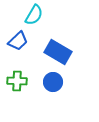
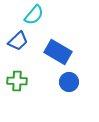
cyan semicircle: rotated 10 degrees clockwise
blue circle: moved 16 px right
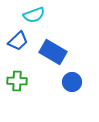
cyan semicircle: rotated 30 degrees clockwise
blue rectangle: moved 5 px left
blue circle: moved 3 px right
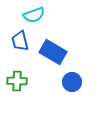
blue trapezoid: moved 2 px right; rotated 120 degrees clockwise
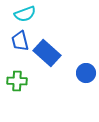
cyan semicircle: moved 9 px left, 1 px up
blue rectangle: moved 6 px left, 1 px down; rotated 12 degrees clockwise
blue circle: moved 14 px right, 9 px up
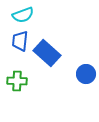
cyan semicircle: moved 2 px left, 1 px down
blue trapezoid: rotated 20 degrees clockwise
blue circle: moved 1 px down
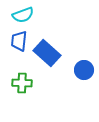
blue trapezoid: moved 1 px left
blue circle: moved 2 px left, 4 px up
green cross: moved 5 px right, 2 px down
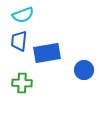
blue rectangle: rotated 52 degrees counterclockwise
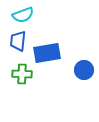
blue trapezoid: moved 1 px left
green cross: moved 9 px up
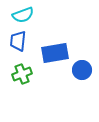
blue rectangle: moved 8 px right
blue circle: moved 2 px left
green cross: rotated 24 degrees counterclockwise
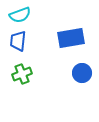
cyan semicircle: moved 3 px left
blue rectangle: moved 16 px right, 15 px up
blue circle: moved 3 px down
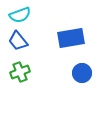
blue trapezoid: rotated 45 degrees counterclockwise
green cross: moved 2 px left, 2 px up
